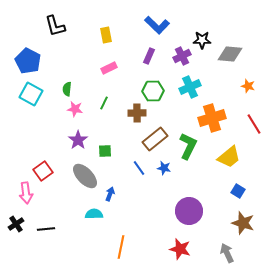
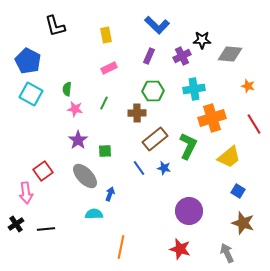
cyan cross: moved 4 px right, 2 px down; rotated 15 degrees clockwise
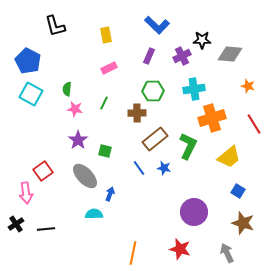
green square: rotated 16 degrees clockwise
purple circle: moved 5 px right, 1 px down
orange line: moved 12 px right, 6 px down
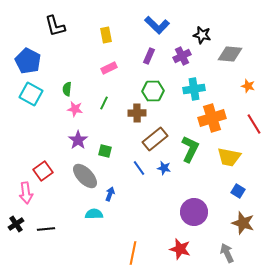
black star: moved 5 px up; rotated 12 degrees clockwise
green L-shape: moved 2 px right, 3 px down
yellow trapezoid: rotated 50 degrees clockwise
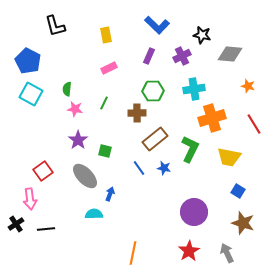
pink arrow: moved 4 px right, 6 px down
red star: moved 9 px right, 2 px down; rotated 25 degrees clockwise
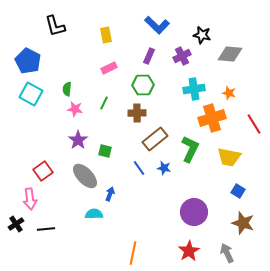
orange star: moved 19 px left, 7 px down
green hexagon: moved 10 px left, 6 px up
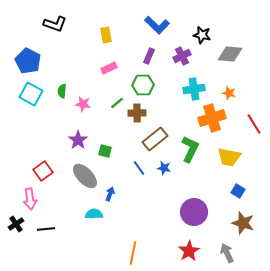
black L-shape: moved 2 px up; rotated 55 degrees counterclockwise
green semicircle: moved 5 px left, 2 px down
green line: moved 13 px right; rotated 24 degrees clockwise
pink star: moved 8 px right, 5 px up
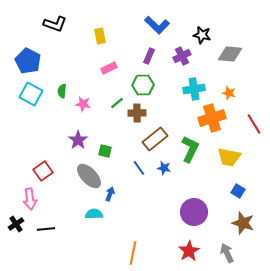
yellow rectangle: moved 6 px left, 1 px down
gray ellipse: moved 4 px right
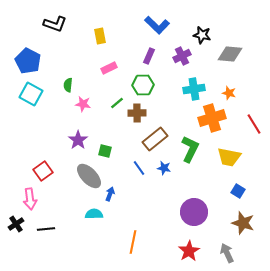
green semicircle: moved 6 px right, 6 px up
orange line: moved 11 px up
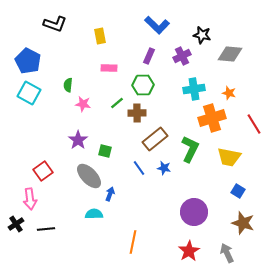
pink rectangle: rotated 28 degrees clockwise
cyan square: moved 2 px left, 1 px up
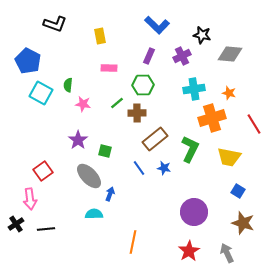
cyan square: moved 12 px right
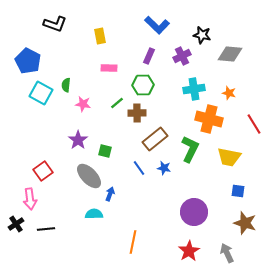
green semicircle: moved 2 px left
orange cross: moved 3 px left, 1 px down; rotated 32 degrees clockwise
blue square: rotated 24 degrees counterclockwise
brown star: moved 2 px right
